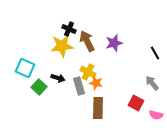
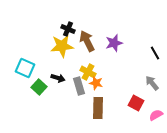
black cross: moved 1 px left
pink semicircle: rotated 136 degrees clockwise
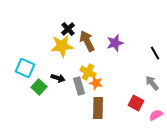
black cross: rotated 24 degrees clockwise
purple star: moved 1 px right
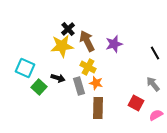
purple star: moved 1 px left, 1 px down
yellow cross: moved 5 px up
gray arrow: moved 1 px right, 1 px down
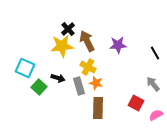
purple star: moved 4 px right, 1 px down; rotated 12 degrees clockwise
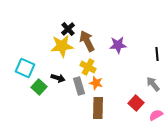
black line: moved 2 px right, 1 px down; rotated 24 degrees clockwise
red square: rotated 14 degrees clockwise
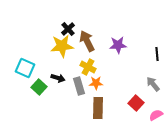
orange star: rotated 16 degrees counterclockwise
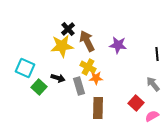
purple star: rotated 12 degrees clockwise
orange star: moved 5 px up
pink semicircle: moved 4 px left, 1 px down
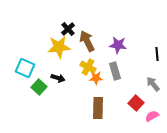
yellow star: moved 3 px left, 1 px down
gray rectangle: moved 36 px right, 15 px up
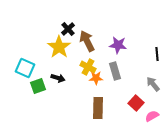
yellow star: rotated 30 degrees counterclockwise
green square: moved 1 px left, 1 px up; rotated 28 degrees clockwise
